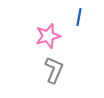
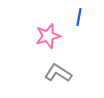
gray L-shape: moved 4 px right, 3 px down; rotated 80 degrees counterclockwise
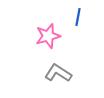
blue line: moved 1 px left
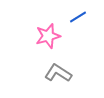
blue line: rotated 48 degrees clockwise
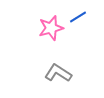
pink star: moved 3 px right, 8 px up
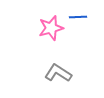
blue line: rotated 30 degrees clockwise
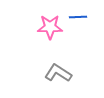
pink star: moved 1 px left, 1 px up; rotated 15 degrees clockwise
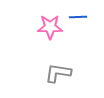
gray L-shape: rotated 24 degrees counterclockwise
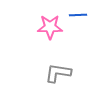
blue line: moved 2 px up
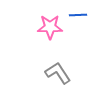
gray L-shape: rotated 48 degrees clockwise
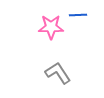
pink star: moved 1 px right
